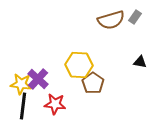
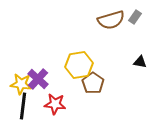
yellow hexagon: rotated 12 degrees counterclockwise
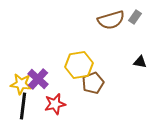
brown pentagon: rotated 15 degrees clockwise
red star: rotated 20 degrees counterclockwise
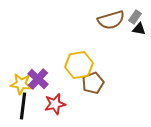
black triangle: moved 1 px left, 33 px up
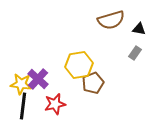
gray rectangle: moved 36 px down
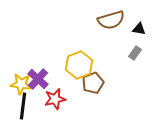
yellow hexagon: rotated 12 degrees counterclockwise
red star: moved 5 px up
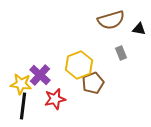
gray rectangle: moved 14 px left; rotated 56 degrees counterclockwise
purple cross: moved 2 px right, 4 px up
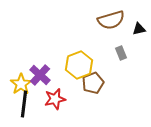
black triangle: rotated 24 degrees counterclockwise
yellow star: rotated 30 degrees clockwise
black line: moved 1 px right, 2 px up
